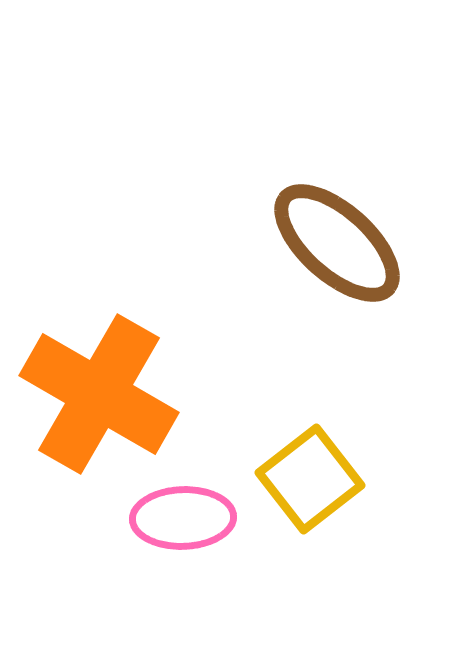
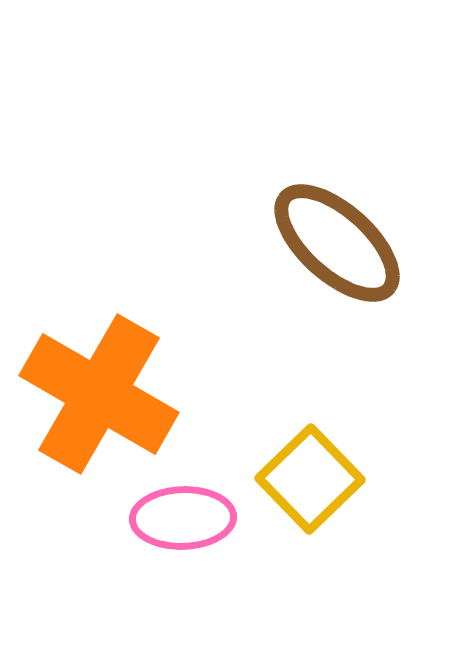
yellow square: rotated 6 degrees counterclockwise
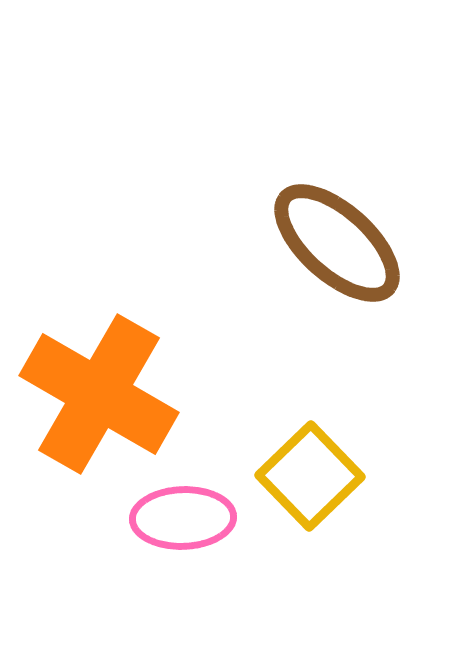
yellow square: moved 3 px up
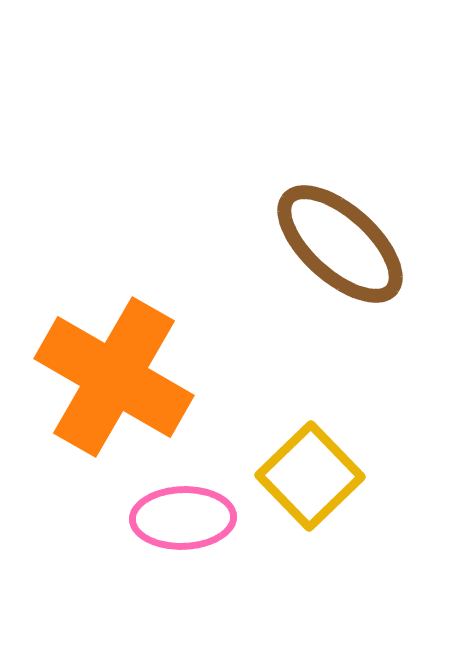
brown ellipse: moved 3 px right, 1 px down
orange cross: moved 15 px right, 17 px up
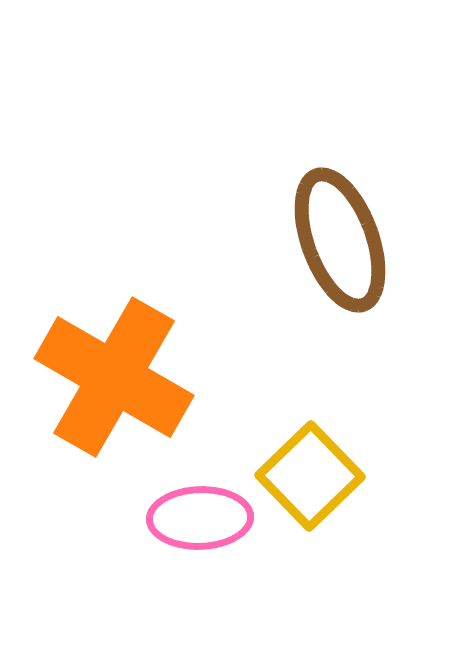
brown ellipse: moved 4 px up; rotated 28 degrees clockwise
pink ellipse: moved 17 px right
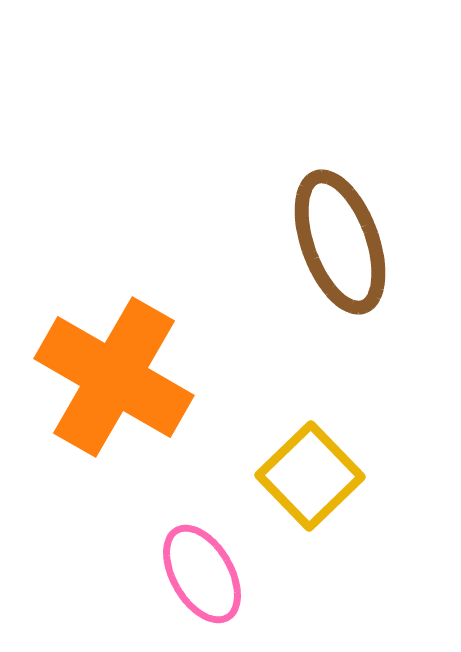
brown ellipse: moved 2 px down
pink ellipse: moved 2 px right, 56 px down; rotated 62 degrees clockwise
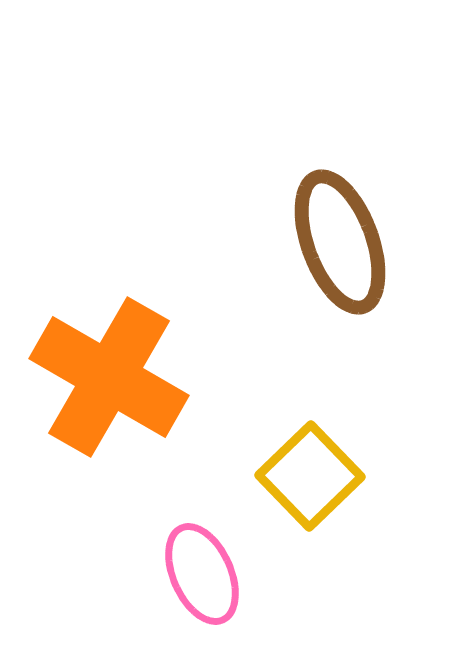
orange cross: moved 5 px left
pink ellipse: rotated 6 degrees clockwise
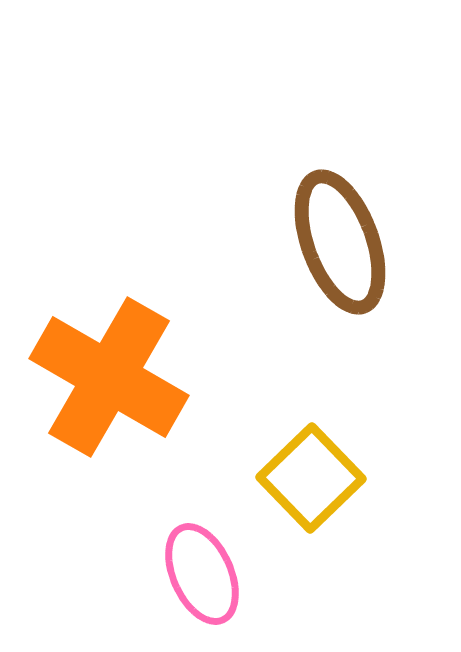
yellow square: moved 1 px right, 2 px down
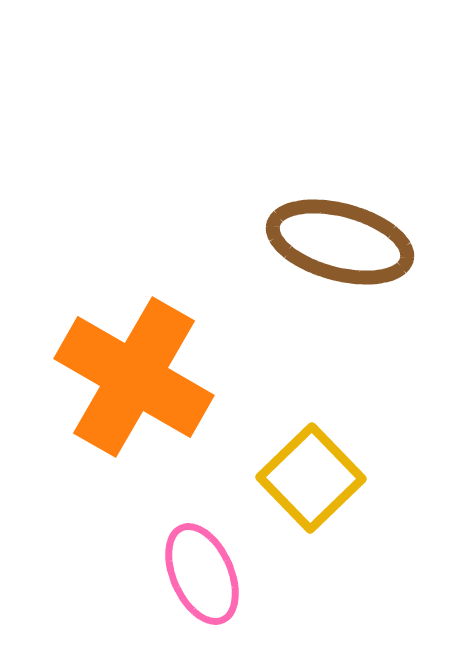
brown ellipse: rotated 55 degrees counterclockwise
orange cross: moved 25 px right
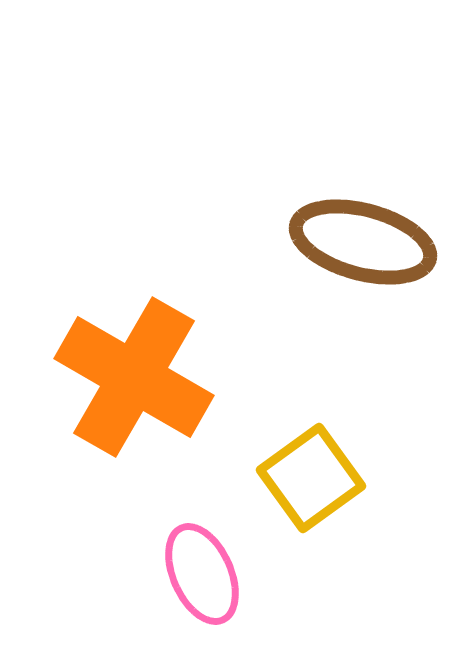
brown ellipse: moved 23 px right
yellow square: rotated 8 degrees clockwise
